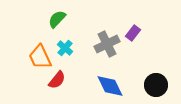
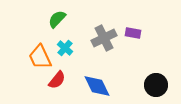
purple rectangle: rotated 63 degrees clockwise
gray cross: moved 3 px left, 6 px up
blue diamond: moved 13 px left
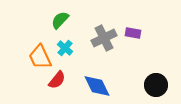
green semicircle: moved 3 px right, 1 px down
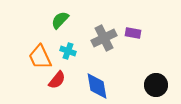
cyan cross: moved 3 px right, 3 px down; rotated 21 degrees counterclockwise
blue diamond: rotated 16 degrees clockwise
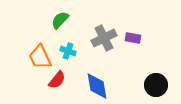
purple rectangle: moved 5 px down
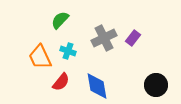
purple rectangle: rotated 63 degrees counterclockwise
red semicircle: moved 4 px right, 2 px down
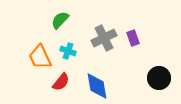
purple rectangle: rotated 56 degrees counterclockwise
black circle: moved 3 px right, 7 px up
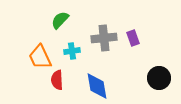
gray cross: rotated 20 degrees clockwise
cyan cross: moved 4 px right; rotated 28 degrees counterclockwise
red semicircle: moved 4 px left, 2 px up; rotated 138 degrees clockwise
